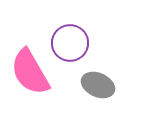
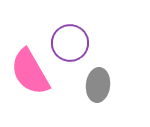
gray ellipse: rotated 72 degrees clockwise
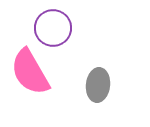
purple circle: moved 17 px left, 15 px up
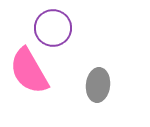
pink semicircle: moved 1 px left, 1 px up
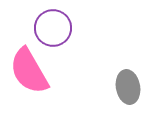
gray ellipse: moved 30 px right, 2 px down; rotated 16 degrees counterclockwise
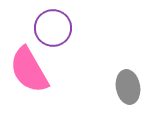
pink semicircle: moved 1 px up
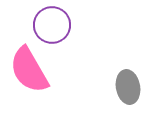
purple circle: moved 1 px left, 3 px up
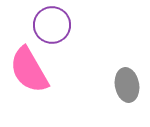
gray ellipse: moved 1 px left, 2 px up
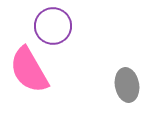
purple circle: moved 1 px right, 1 px down
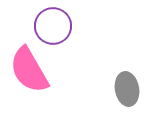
gray ellipse: moved 4 px down
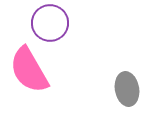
purple circle: moved 3 px left, 3 px up
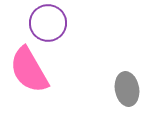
purple circle: moved 2 px left
